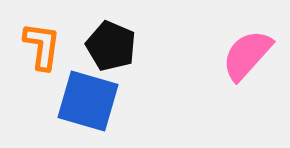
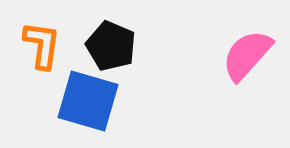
orange L-shape: moved 1 px up
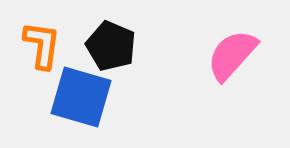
pink semicircle: moved 15 px left
blue square: moved 7 px left, 4 px up
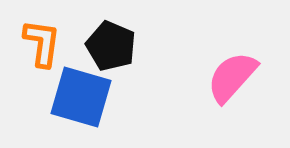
orange L-shape: moved 2 px up
pink semicircle: moved 22 px down
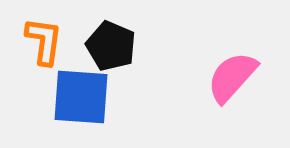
orange L-shape: moved 2 px right, 2 px up
blue square: rotated 12 degrees counterclockwise
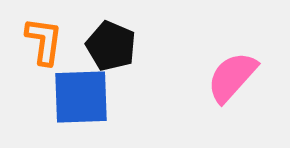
blue square: rotated 6 degrees counterclockwise
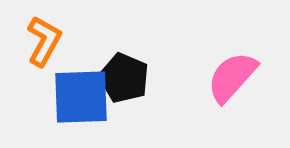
orange L-shape: rotated 21 degrees clockwise
black pentagon: moved 13 px right, 32 px down
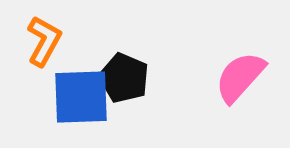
pink semicircle: moved 8 px right
